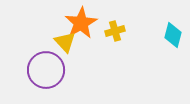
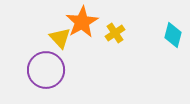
orange star: moved 1 px right, 1 px up
yellow cross: moved 2 px down; rotated 18 degrees counterclockwise
yellow triangle: moved 5 px left, 4 px up
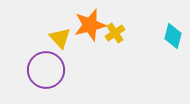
orange star: moved 8 px right, 3 px down; rotated 16 degrees clockwise
cyan diamond: moved 1 px down
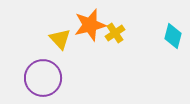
yellow triangle: moved 1 px down
purple circle: moved 3 px left, 8 px down
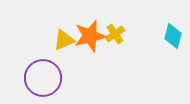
orange star: moved 11 px down
yellow cross: moved 1 px down
yellow triangle: moved 4 px right, 1 px down; rotated 50 degrees clockwise
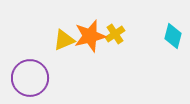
purple circle: moved 13 px left
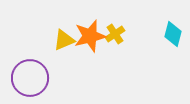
cyan diamond: moved 2 px up
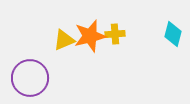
yellow cross: rotated 30 degrees clockwise
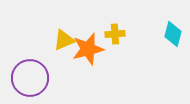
orange star: moved 2 px left, 13 px down
